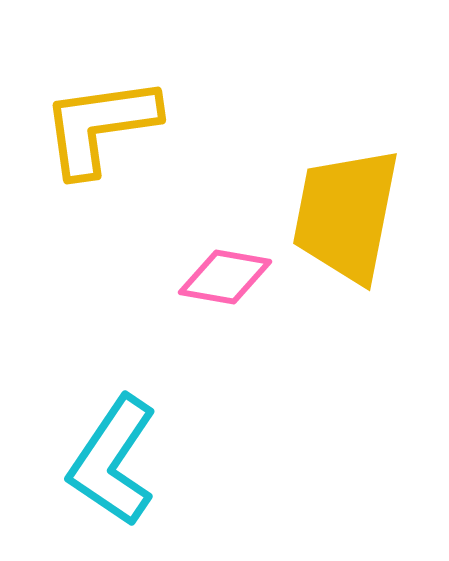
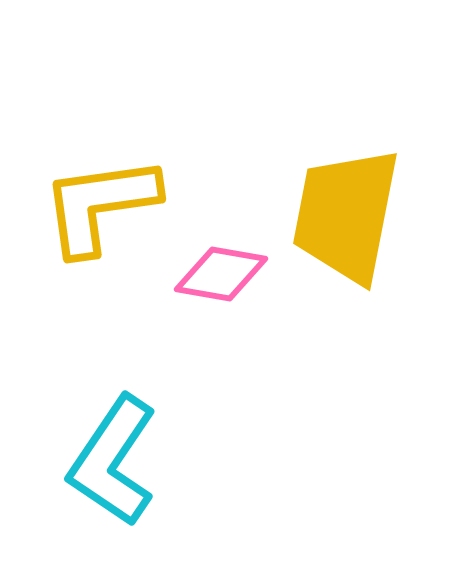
yellow L-shape: moved 79 px down
pink diamond: moved 4 px left, 3 px up
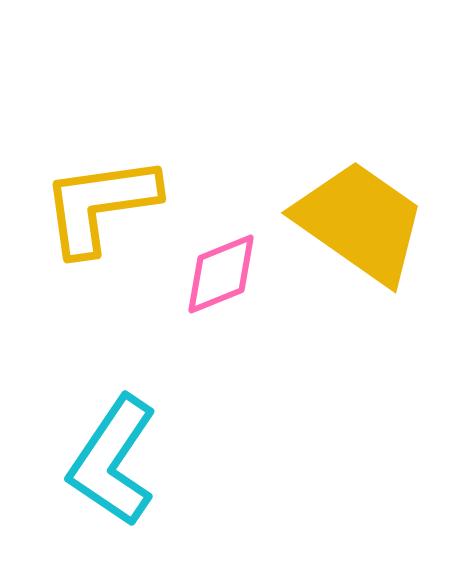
yellow trapezoid: moved 14 px right, 7 px down; rotated 114 degrees clockwise
pink diamond: rotated 32 degrees counterclockwise
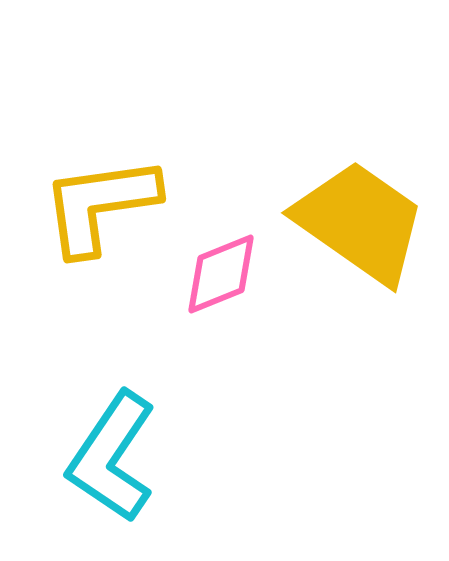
cyan L-shape: moved 1 px left, 4 px up
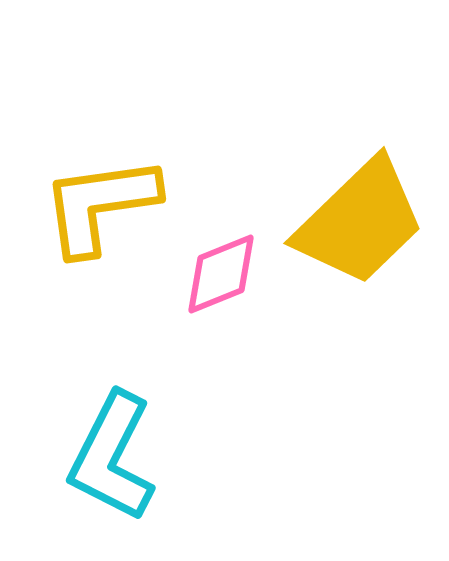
yellow trapezoid: rotated 101 degrees clockwise
cyan L-shape: rotated 7 degrees counterclockwise
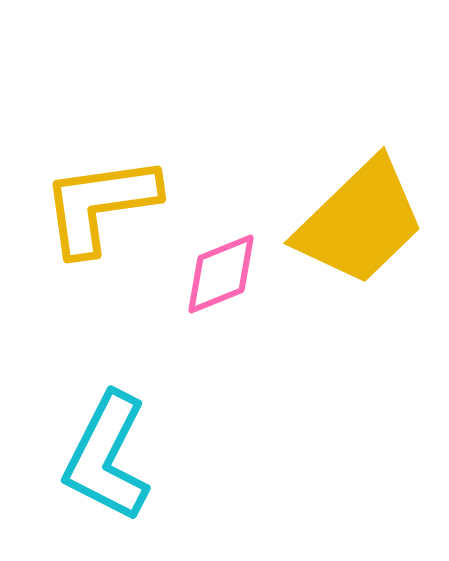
cyan L-shape: moved 5 px left
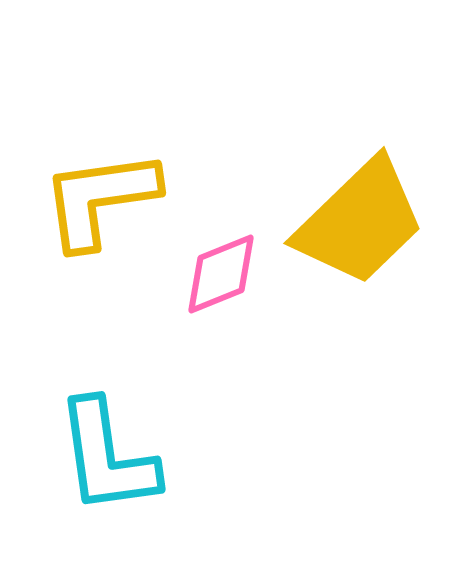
yellow L-shape: moved 6 px up
cyan L-shape: rotated 35 degrees counterclockwise
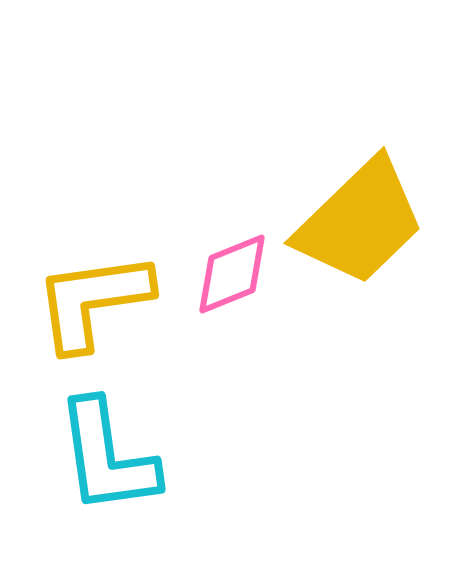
yellow L-shape: moved 7 px left, 102 px down
pink diamond: moved 11 px right
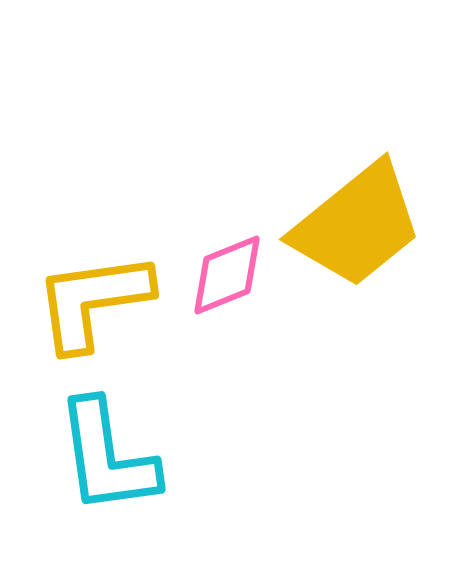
yellow trapezoid: moved 3 px left, 3 px down; rotated 5 degrees clockwise
pink diamond: moved 5 px left, 1 px down
